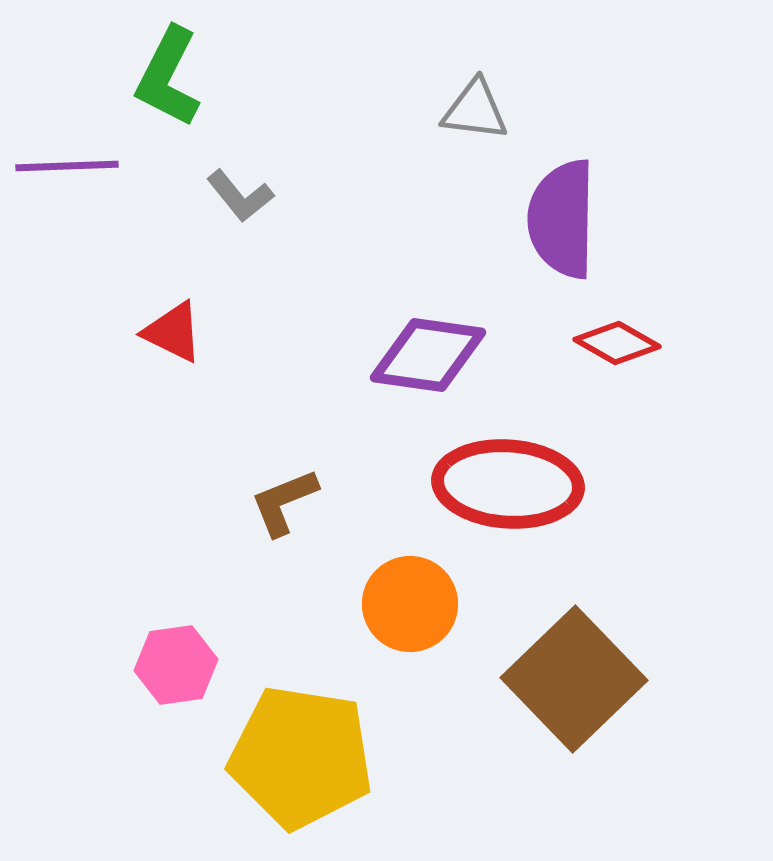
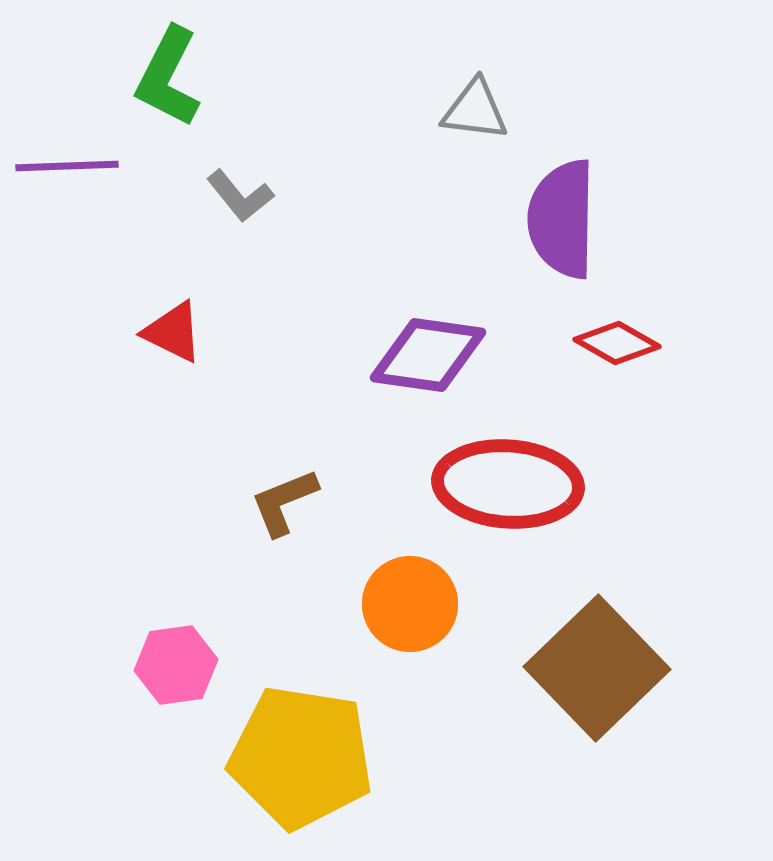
brown square: moved 23 px right, 11 px up
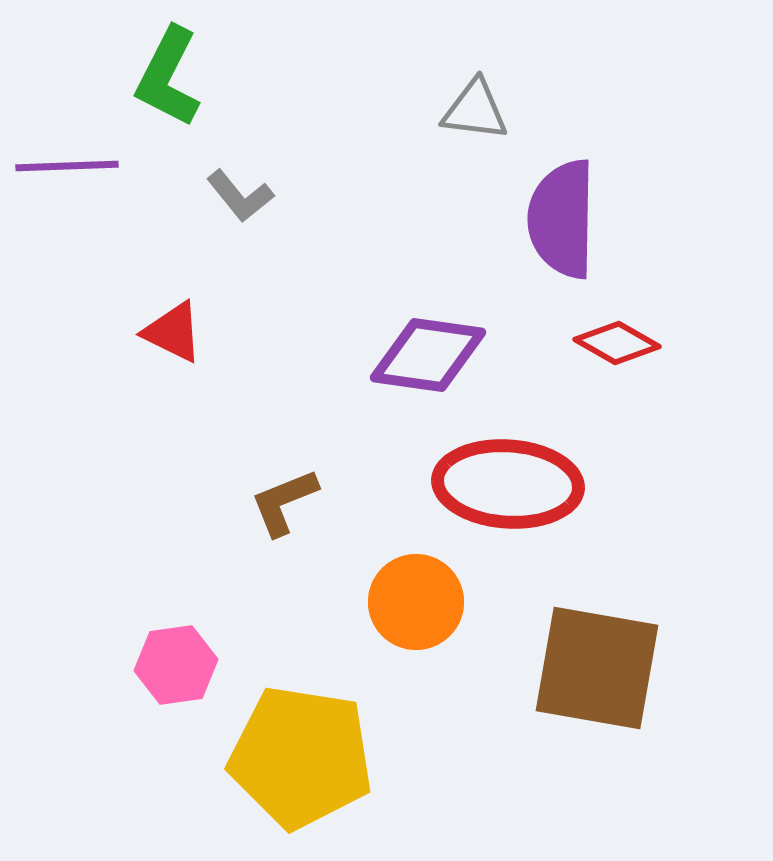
orange circle: moved 6 px right, 2 px up
brown square: rotated 36 degrees counterclockwise
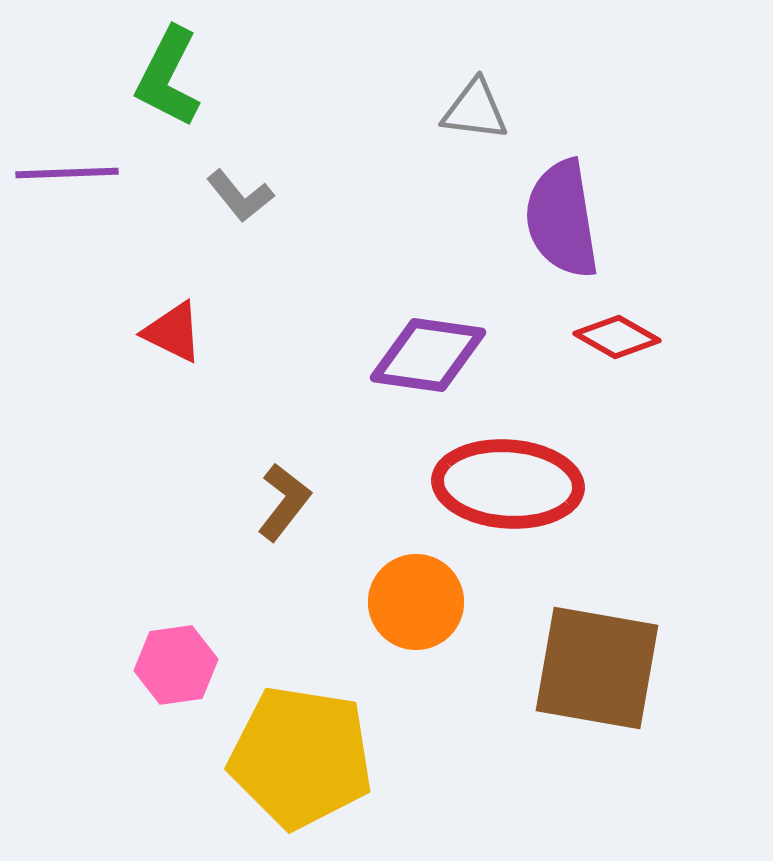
purple line: moved 7 px down
purple semicircle: rotated 10 degrees counterclockwise
red diamond: moved 6 px up
brown L-shape: rotated 150 degrees clockwise
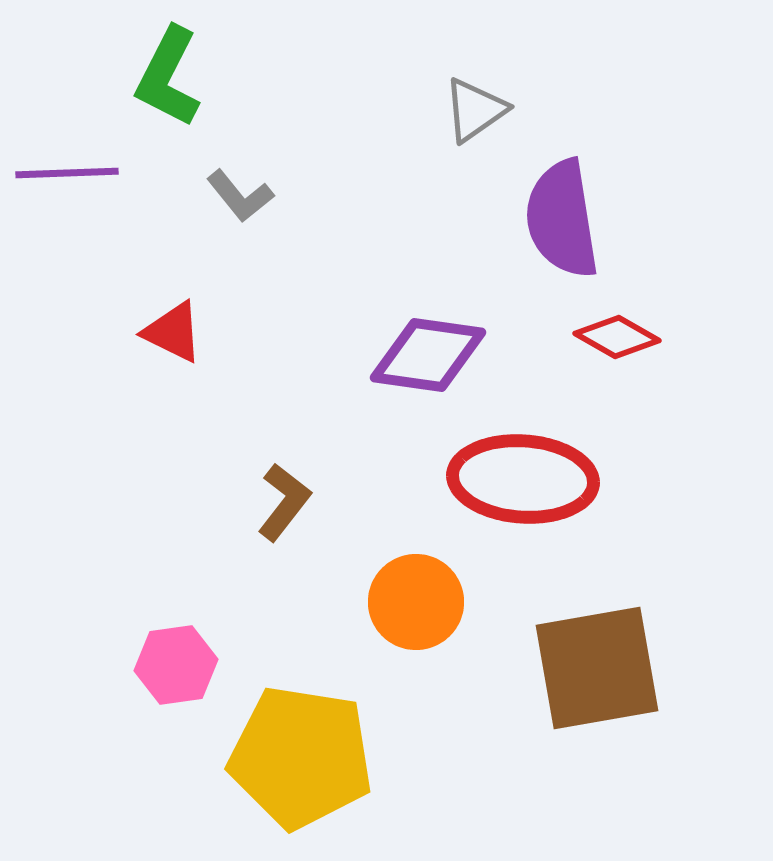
gray triangle: rotated 42 degrees counterclockwise
red ellipse: moved 15 px right, 5 px up
brown square: rotated 20 degrees counterclockwise
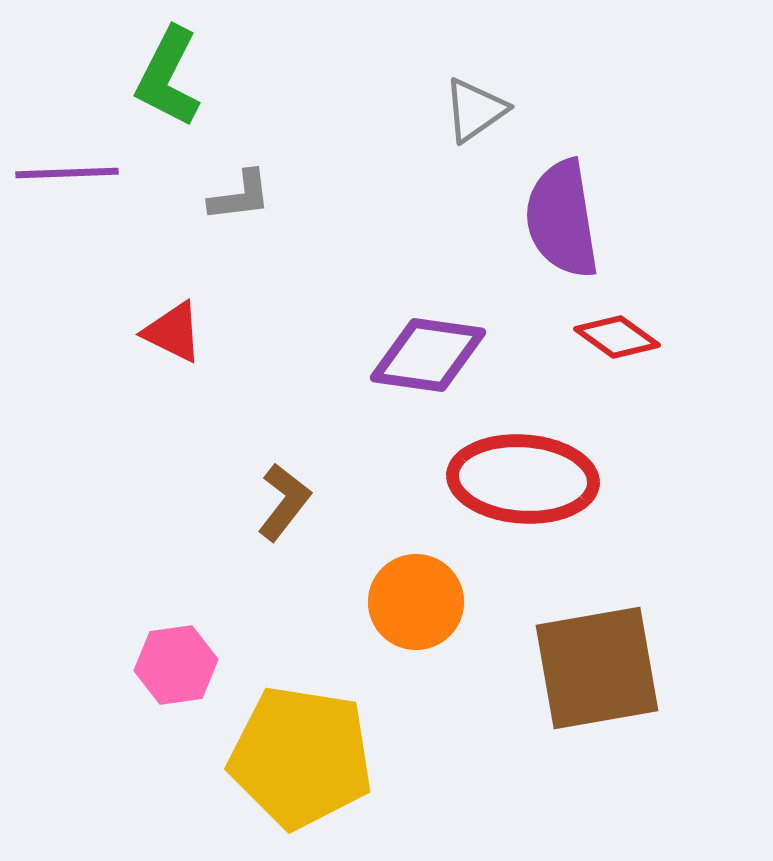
gray L-shape: rotated 58 degrees counterclockwise
red diamond: rotated 6 degrees clockwise
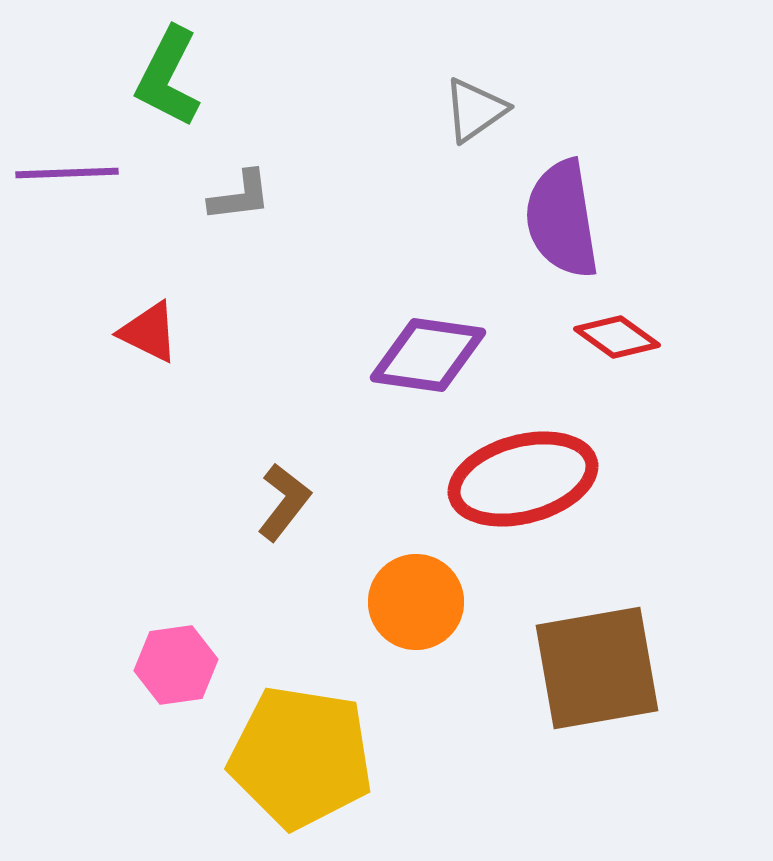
red triangle: moved 24 px left
red ellipse: rotated 19 degrees counterclockwise
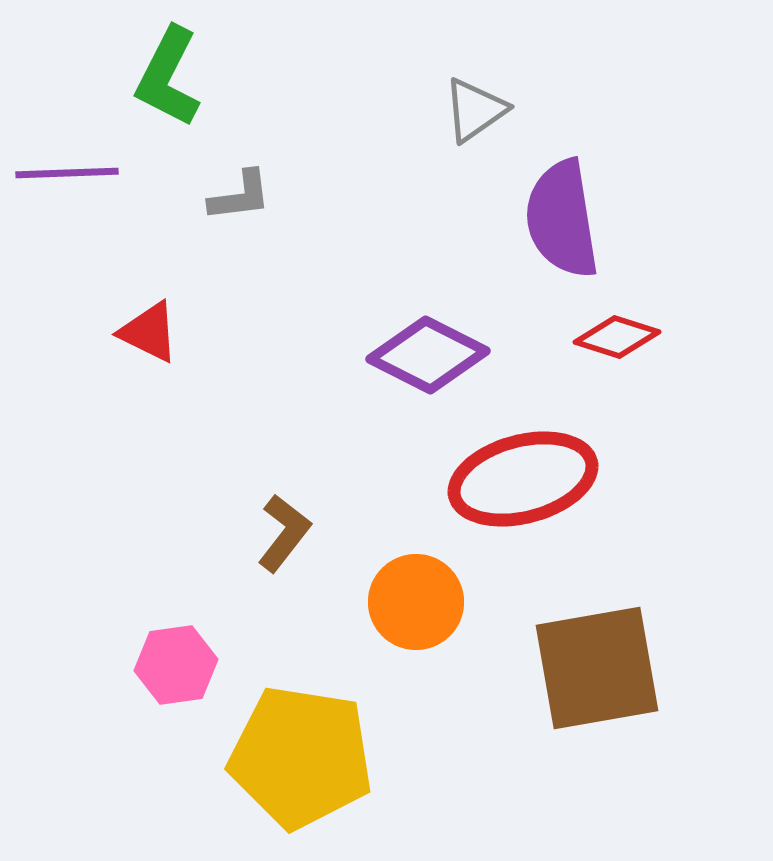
red diamond: rotated 18 degrees counterclockwise
purple diamond: rotated 19 degrees clockwise
brown L-shape: moved 31 px down
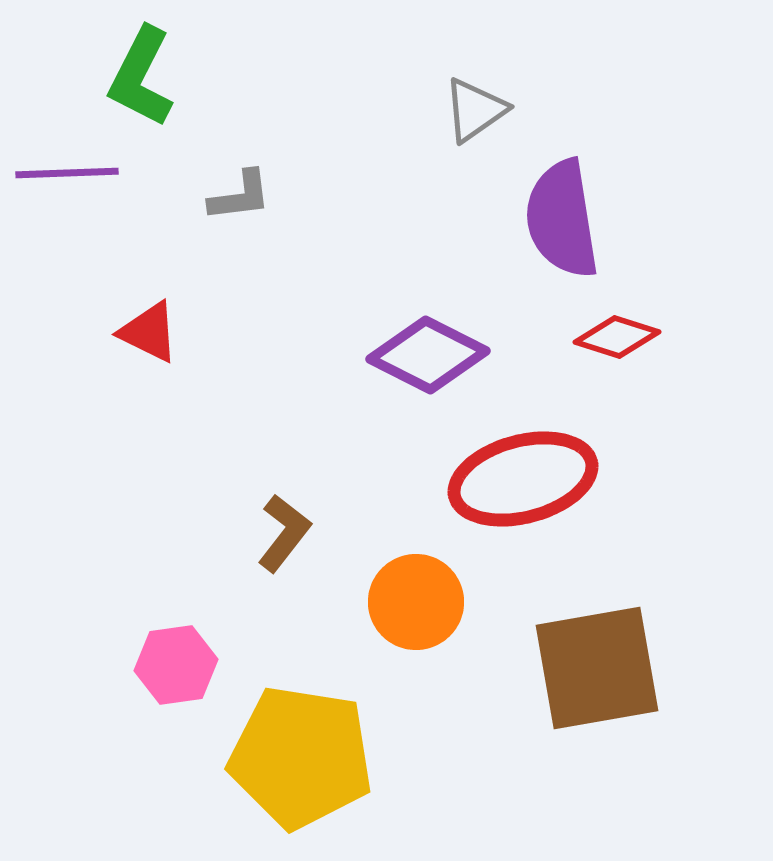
green L-shape: moved 27 px left
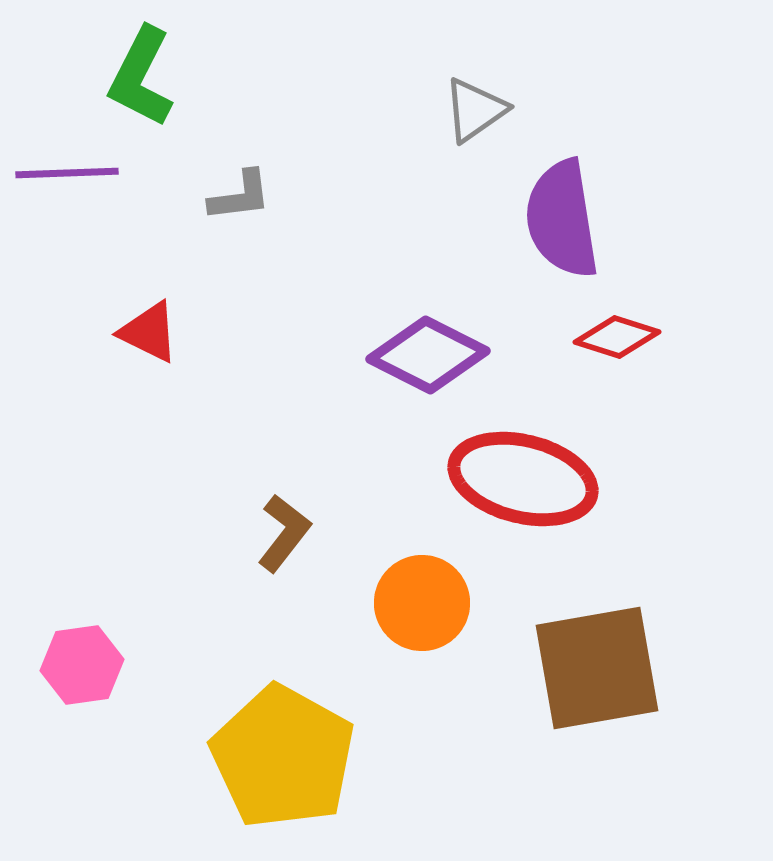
red ellipse: rotated 29 degrees clockwise
orange circle: moved 6 px right, 1 px down
pink hexagon: moved 94 px left
yellow pentagon: moved 18 px left; rotated 20 degrees clockwise
